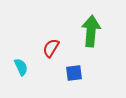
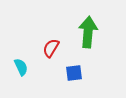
green arrow: moved 3 px left, 1 px down
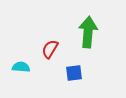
red semicircle: moved 1 px left, 1 px down
cyan semicircle: rotated 60 degrees counterclockwise
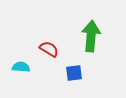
green arrow: moved 3 px right, 4 px down
red semicircle: moved 1 px left; rotated 90 degrees clockwise
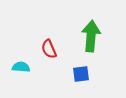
red semicircle: rotated 144 degrees counterclockwise
blue square: moved 7 px right, 1 px down
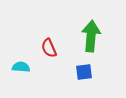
red semicircle: moved 1 px up
blue square: moved 3 px right, 2 px up
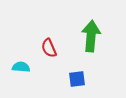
blue square: moved 7 px left, 7 px down
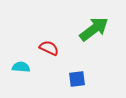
green arrow: moved 3 px right, 7 px up; rotated 48 degrees clockwise
red semicircle: rotated 138 degrees clockwise
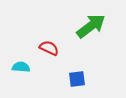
green arrow: moved 3 px left, 3 px up
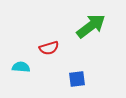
red semicircle: rotated 138 degrees clockwise
